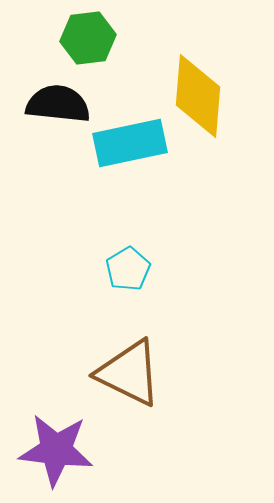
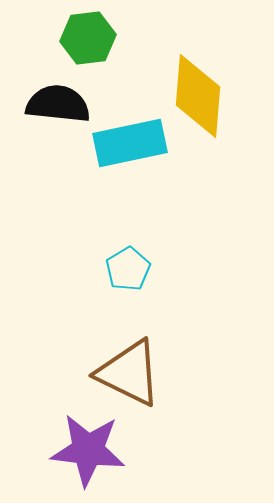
purple star: moved 32 px right
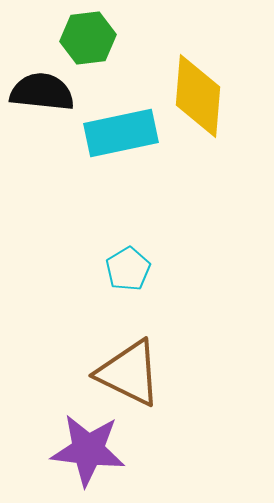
black semicircle: moved 16 px left, 12 px up
cyan rectangle: moved 9 px left, 10 px up
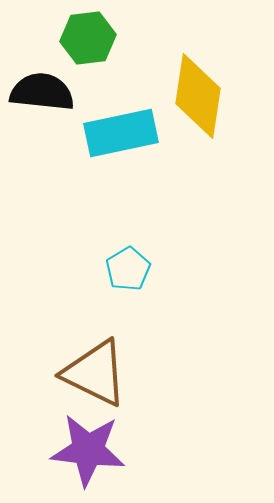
yellow diamond: rotated 4 degrees clockwise
brown triangle: moved 34 px left
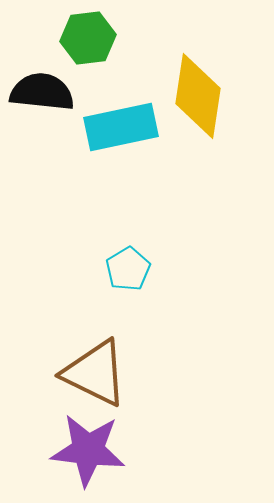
cyan rectangle: moved 6 px up
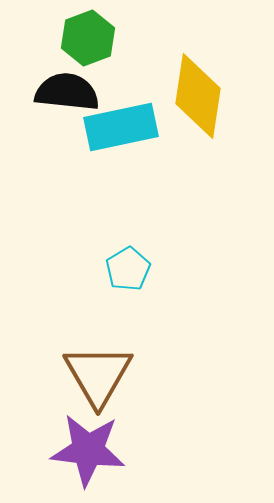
green hexagon: rotated 14 degrees counterclockwise
black semicircle: moved 25 px right
brown triangle: moved 3 px right, 2 px down; rotated 34 degrees clockwise
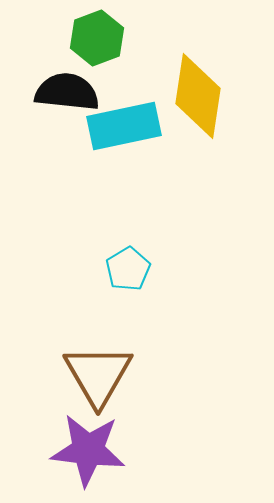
green hexagon: moved 9 px right
cyan rectangle: moved 3 px right, 1 px up
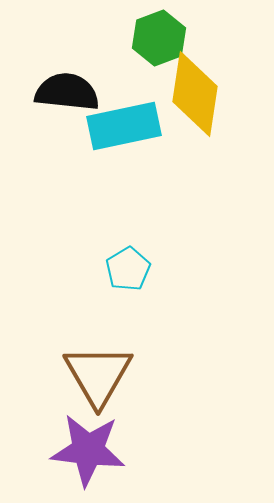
green hexagon: moved 62 px right
yellow diamond: moved 3 px left, 2 px up
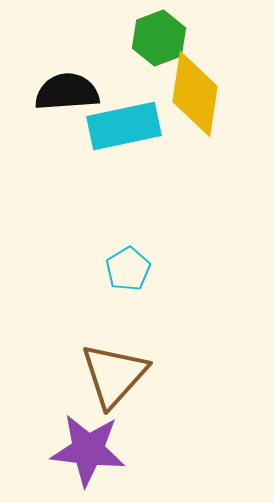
black semicircle: rotated 10 degrees counterclockwise
brown triangle: moved 16 px right; rotated 12 degrees clockwise
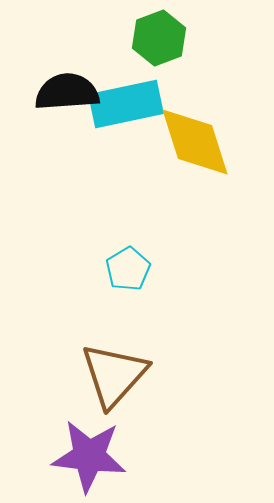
yellow diamond: moved 48 px down; rotated 26 degrees counterclockwise
cyan rectangle: moved 2 px right, 22 px up
purple star: moved 1 px right, 6 px down
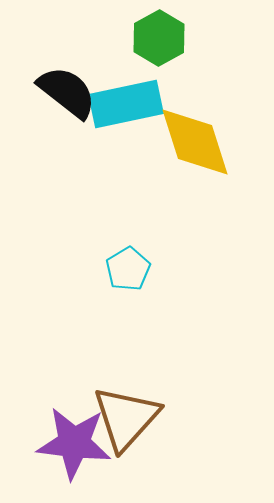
green hexagon: rotated 8 degrees counterclockwise
black semicircle: rotated 42 degrees clockwise
brown triangle: moved 12 px right, 43 px down
purple star: moved 15 px left, 13 px up
